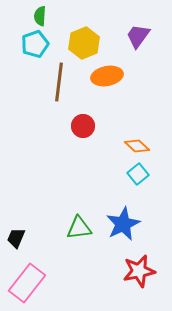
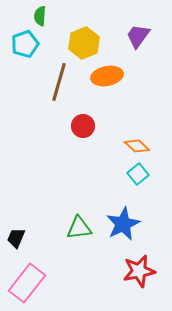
cyan pentagon: moved 10 px left
brown line: rotated 9 degrees clockwise
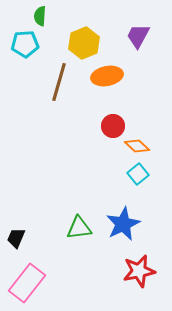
purple trapezoid: rotated 8 degrees counterclockwise
cyan pentagon: rotated 16 degrees clockwise
red circle: moved 30 px right
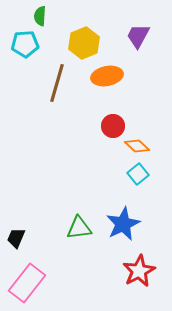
brown line: moved 2 px left, 1 px down
red star: rotated 16 degrees counterclockwise
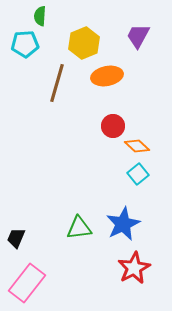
red star: moved 5 px left, 3 px up
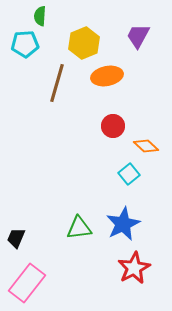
orange diamond: moved 9 px right
cyan square: moved 9 px left
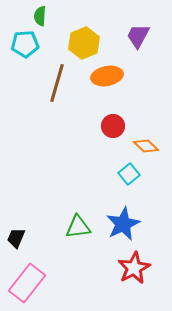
green triangle: moved 1 px left, 1 px up
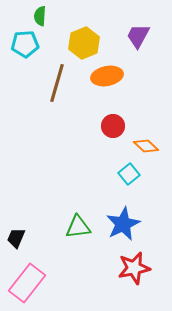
red star: rotated 16 degrees clockwise
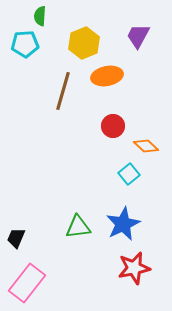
brown line: moved 6 px right, 8 px down
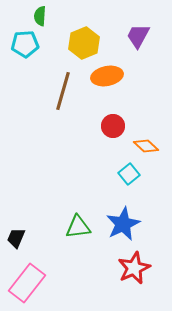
red star: rotated 12 degrees counterclockwise
